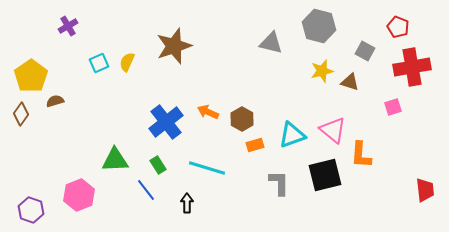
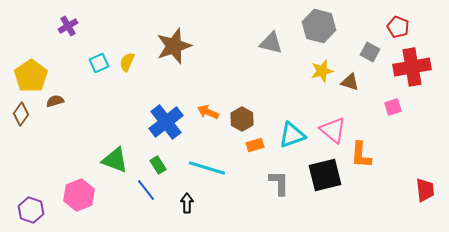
gray square: moved 5 px right, 1 px down
green triangle: rotated 24 degrees clockwise
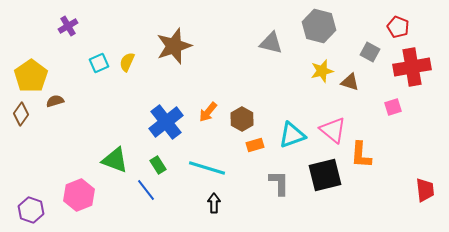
orange arrow: rotated 75 degrees counterclockwise
black arrow: moved 27 px right
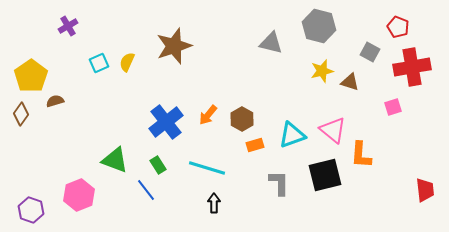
orange arrow: moved 3 px down
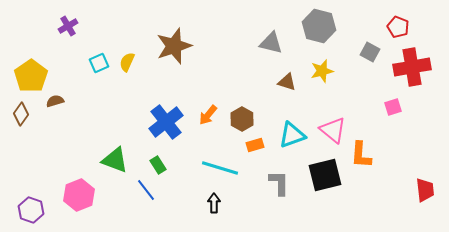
brown triangle: moved 63 px left
cyan line: moved 13 px right
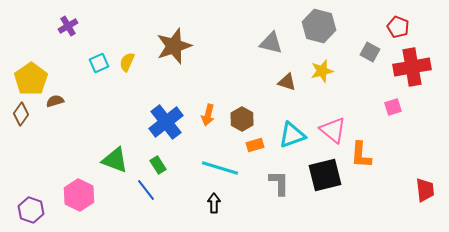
yellow pentagon: moved 3 px down
orange arrow: rotated 25 degrees counterclockwise
pink hexagon: rotated 12 degrees counterclockwise
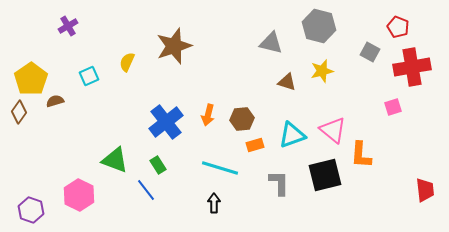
cyan square: moved 10 px left, 13 px down
brown diamond: moved 2 px left, 2 px up
brown hexagon: rotated 25 degrees clockwise
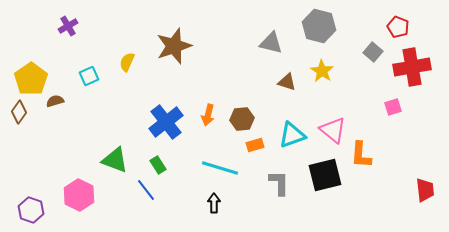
gray square: moved 3 px right; rotated 12 degrees clockwise
yellow star: rotated 25 degrees counterclockwise
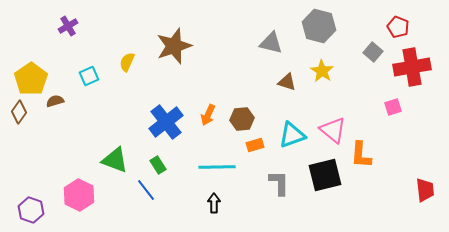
orange arrow: rotated 10 degrees clockwise
cyan line: moved 3 px left, 1 px up; rotated 18 degrees counterclockwise
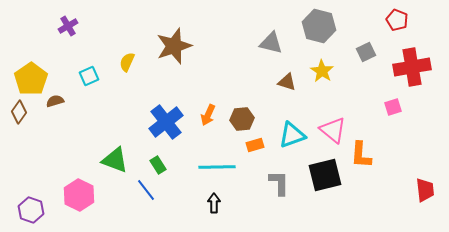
red pentagon: moved 1 px left, 7 px up
gray square: moved 7 px left; rotated 24 degrees clockwise
